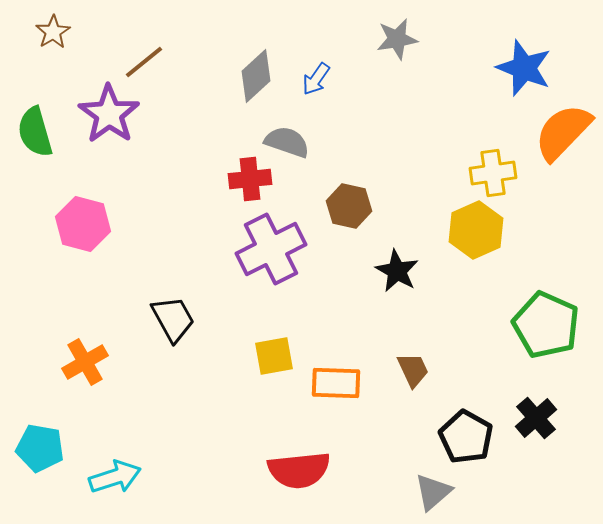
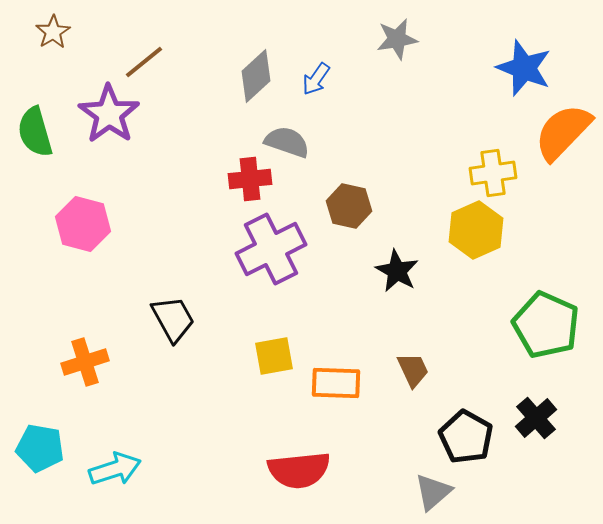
orange cross: rotated 12 degrees clockwise
cyan arrow: moved 8 px up
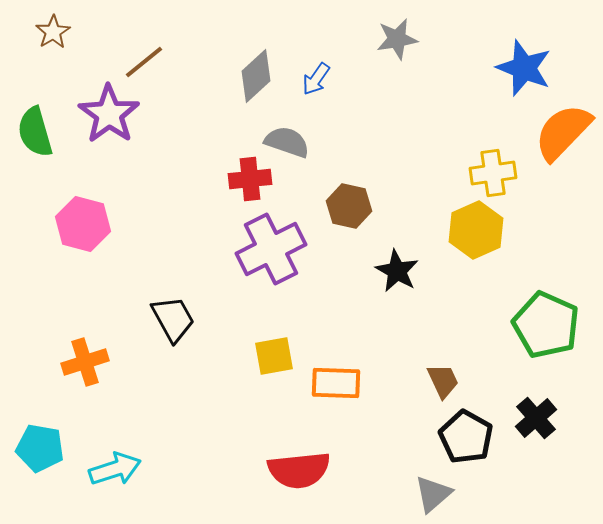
brown trapezoid: moved 30 px right, 11 px down
gray triangle: moved 2 px down
